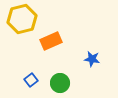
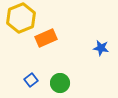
yellow hexagon: moved 1 px left, 1 px up; rotated 8 degrees counterclockwise
orange rectangle: moved 5 px left, 3 px up
blue star: moved 9 px right, 11 px up
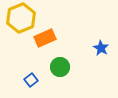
orange rectangle: moved 1 px left
blue star: rotated 21 degrees clockwise
green circle: moved 16 px up
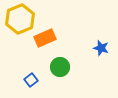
yellow hexagon: moved 1 px left, 1 px down
blue star: rotated 14 degrees counterclockwise
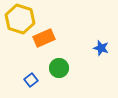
yellow hexagon: rotated 20 degrees counterclockwise
orange rectangle: moved 1 px left
green circle: moved 1 px left, 1 px down
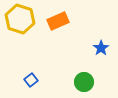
orange rectangle: moved 14 px right, 17 px up
blue star: rotated 21 degrees clockwise
green circle: moved 25 px right, 14 px down
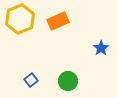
yellow hexagon: rotated 20 degrees clockwise
green circle: moved 16 px left, 1 px up
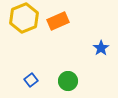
yellow hexagon: moved 4 px right, 1 px up
